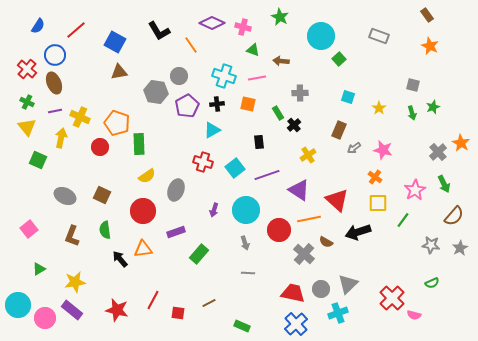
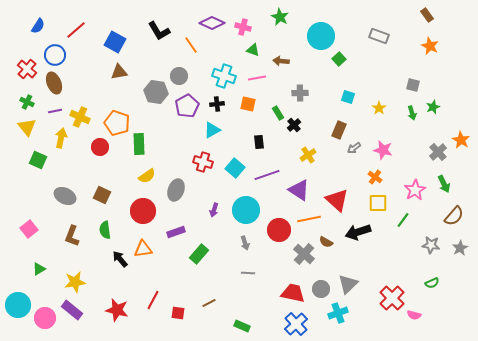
orange star at (461, 143): moved 3 px up
cyan square at (235, 168): rotated 12 degrees counterclockwise
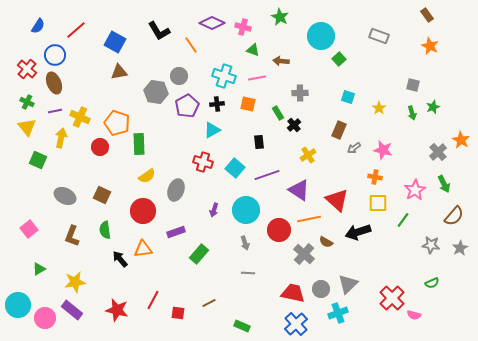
orange cross at (375, 177): rotated 24 degrees counterclockwise
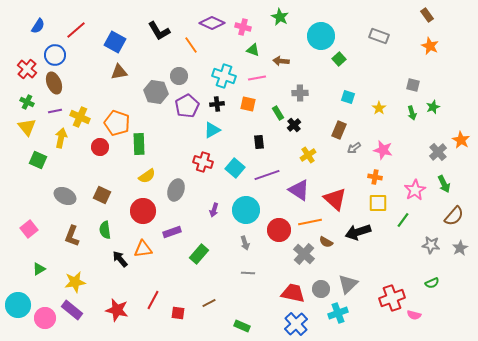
red triangle at (337, 200): moved 2 px left, 1 px up
orange line at (309, 219): moved 1 px right, 3 px down
purple rectangle at (176, 232): moved 4 px left
red cross at (392, 298): rotated 25 degrees clockwise
